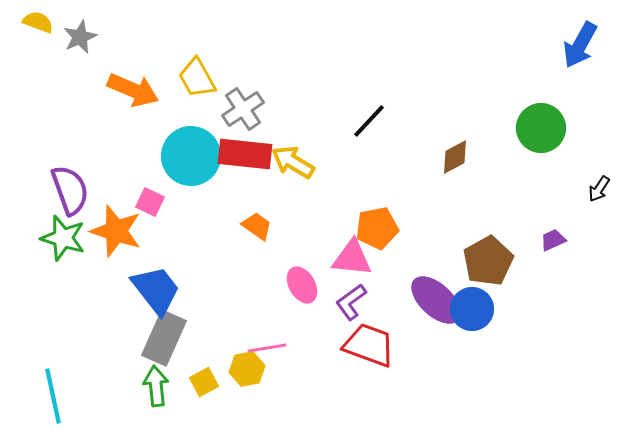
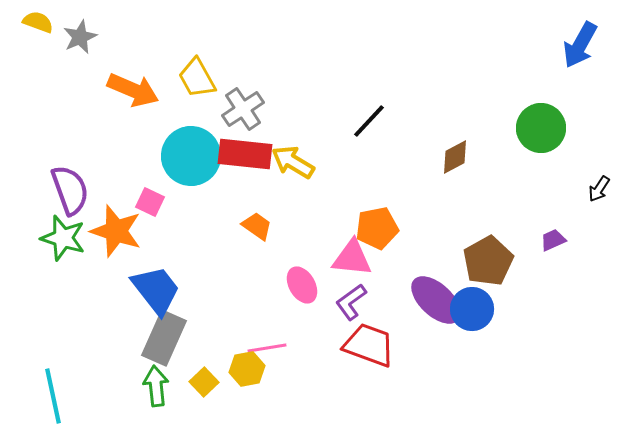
yellow square: rotated 16 degrees counterclockwise
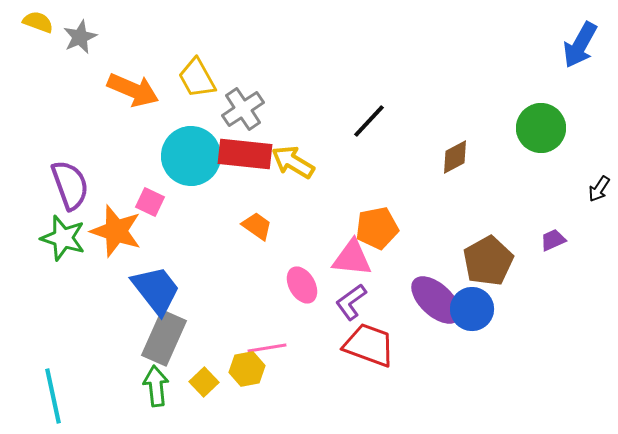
purple semicircle: moved 5 px up
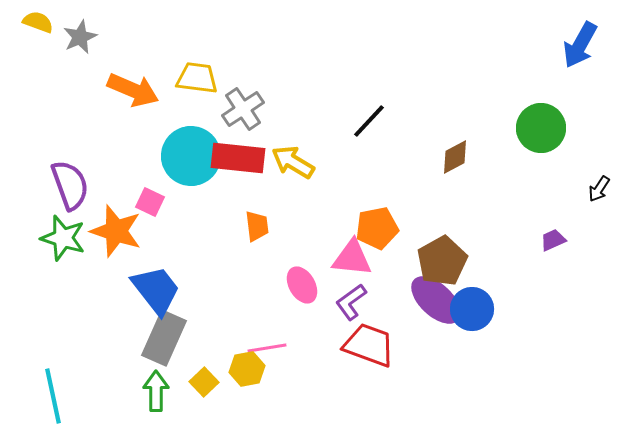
yellow trapezoid: rotated 126 degrees clockwise
red rectangle: moved 7 px left, 4 px down
orange trapezoid: rotated 48 degrees clockwise
brown pentagon: moved 46 px left
green arrow: moved 5 px down; rotated 6 degrees clockwise
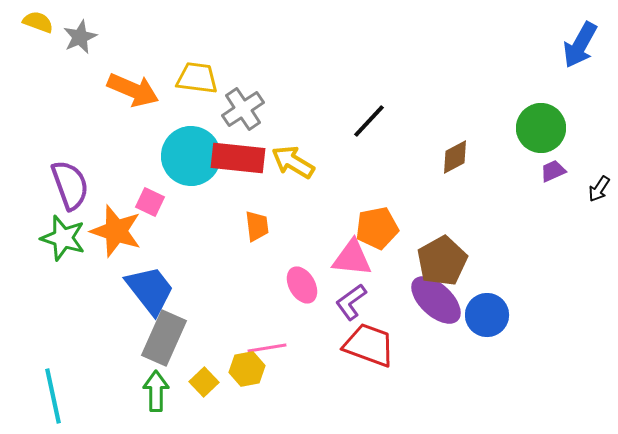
purple trapezoid: moved 69 px up
blue trapezoid: moved 6 px left
blue circle: moved 15 px right, 6 px down
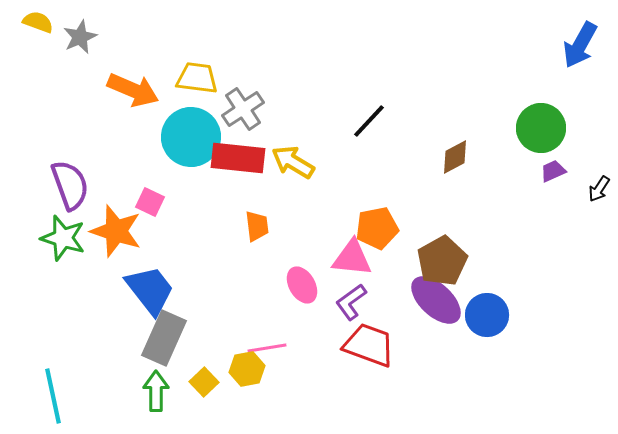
cyan circle: moved 19 px up
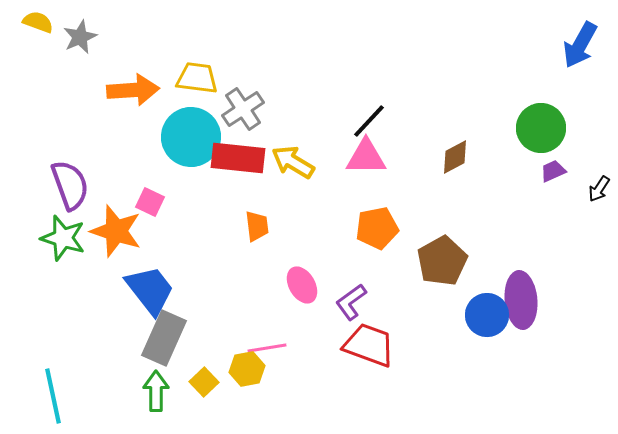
orange arrow: rotated 27 degrees counterclockwise
pink triangle: moved 14 px right, 101 px up; rotated 6 degrees counterclockwise
purple ellipse: moved 85 px right; rotated 42 degrees clockwise
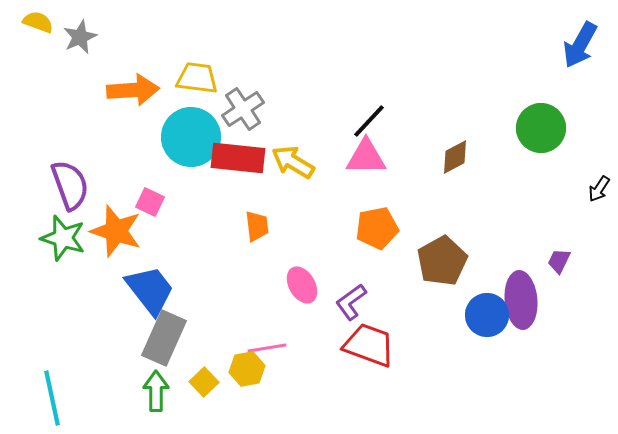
purple trapezoid: moved 6 px right, 90 px down; rotated 40 degrees counterclockwise
cyan line: moved 1 px left, 2 px down
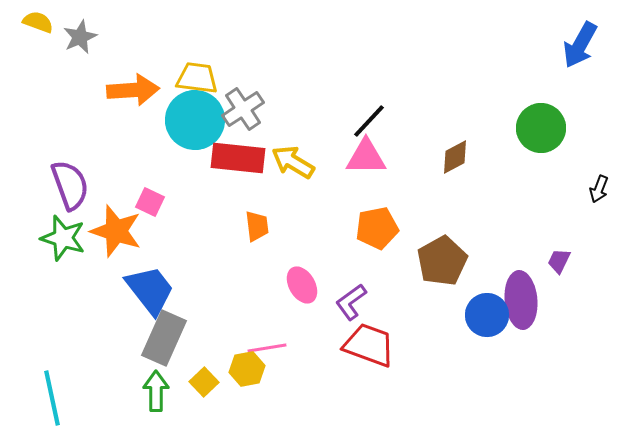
cyan circle: moved 4 px right, 17 px up
black arrow: rotated 12 degrees counterclockwise
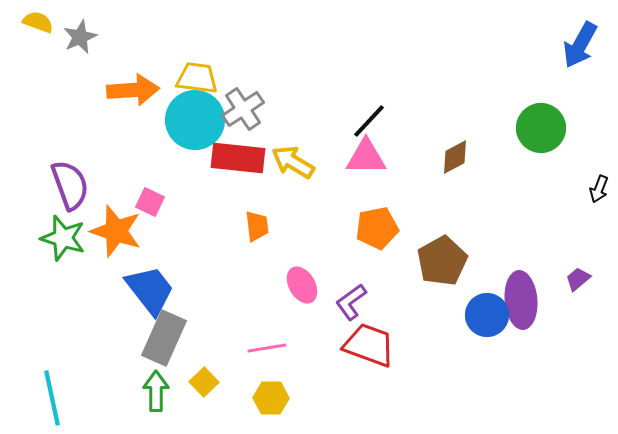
purple trapezoid: moved 19 px right, 18 px down; rotated 24 degrees clockwise
yellow hexagon: moved 24 px right, 29 px down; rotated 12 degrees clockwise
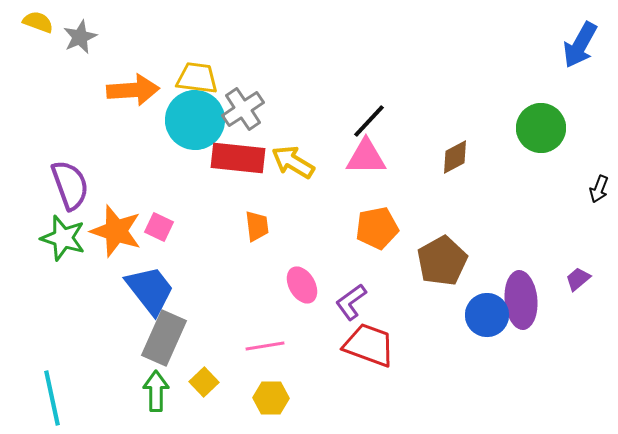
pink square: moved 9 px right, 25 px down
pink line: moved 2 px left, 2 px up
